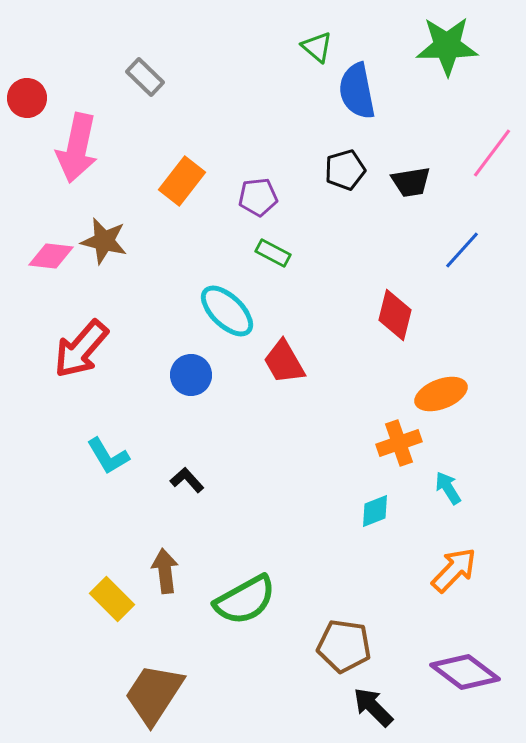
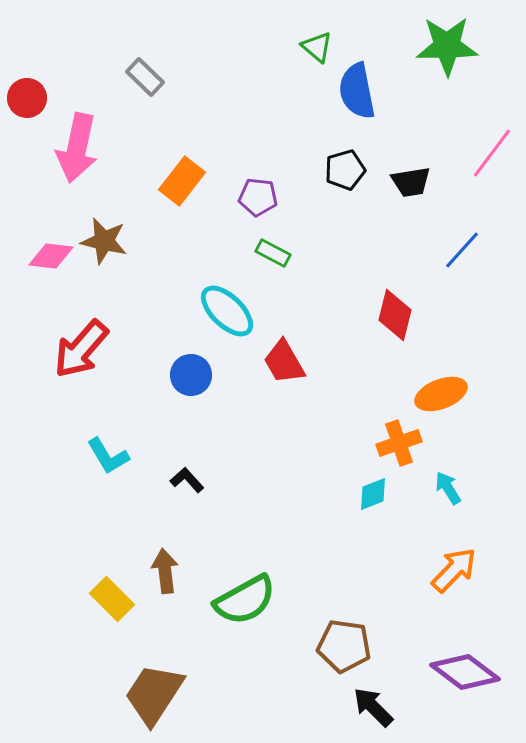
purple pentagon: rotated 12 degrees clockwise
cyan diamond: moved 2 px left, 17 px up
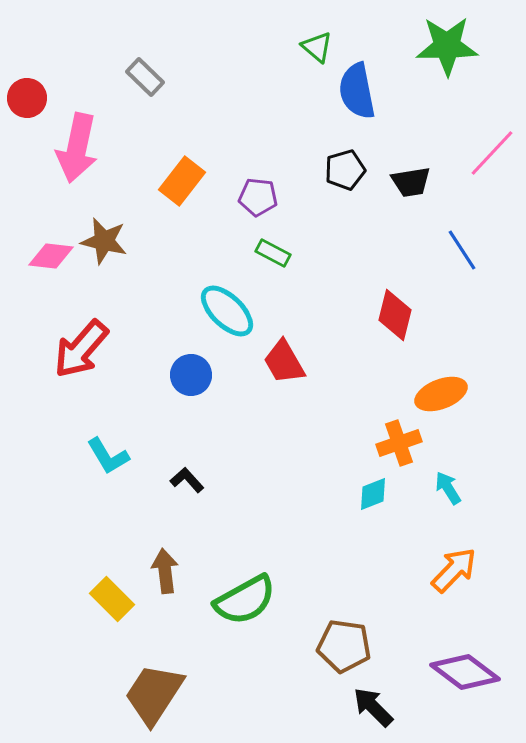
pink line: rotated 6 degrees clockwise
blue line: rotated 75 degrees counterclockwise
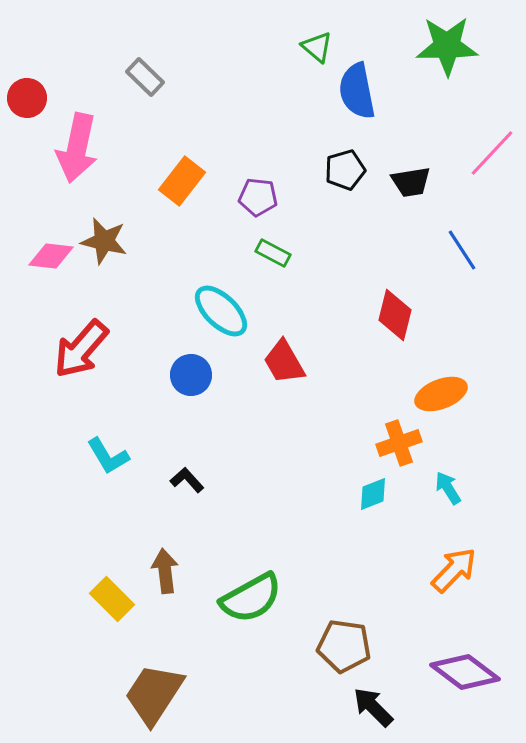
cyan ellipse: moved 6 px left
green semicircle: moved 6 px right, 2 px up
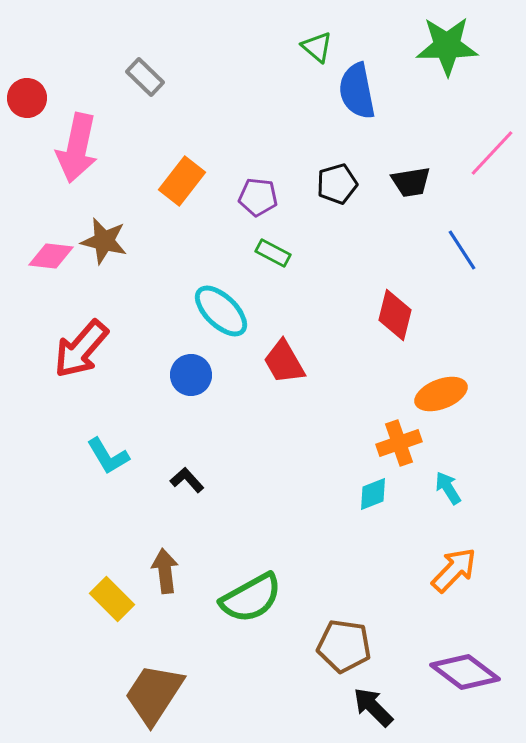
black pentagon: moved 8 px left, 14 px down
